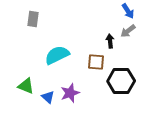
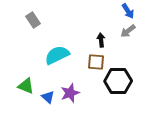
gray rectangle: moved 1 px down; rotated 42 degrees counterclockwise
black arrow: moved 9 px left, 1 px up
black hexagon: moved 3 px left
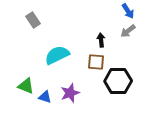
blue triangle: moved 3 px left; rotated 24 degrees counterclockwise
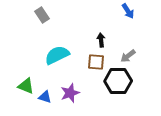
gray rectangle: moved 9 px right, 5 px up
gray arrow: moved 25 px down
